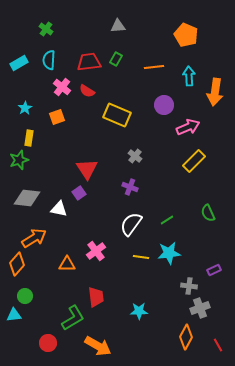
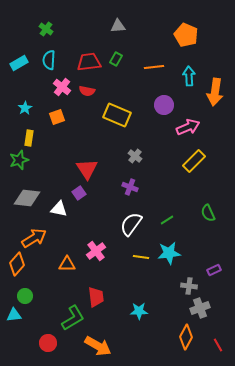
red semicircle at (87, 91): rotated 21 degrees counterclockwise
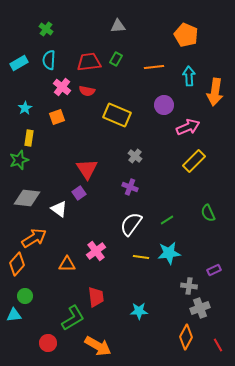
white triangle at (59, 209): rotated 24 degrees clockwise
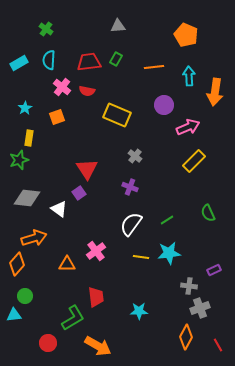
orange arrow at (34, 238): rotated 15 degrees clockwise
